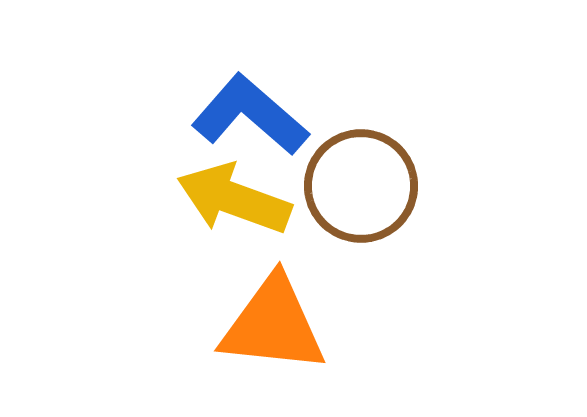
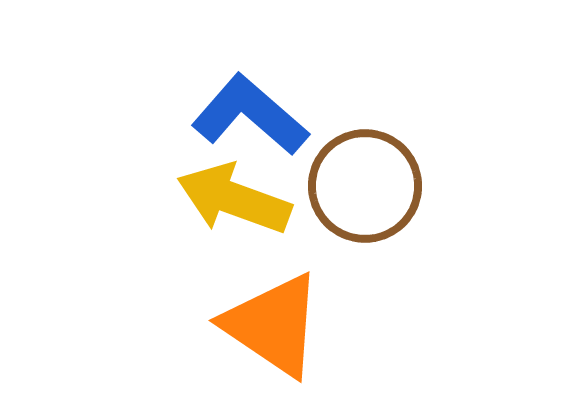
brown circle: moved 4 px right
orange triangle: rotated 28 degrees clockwise
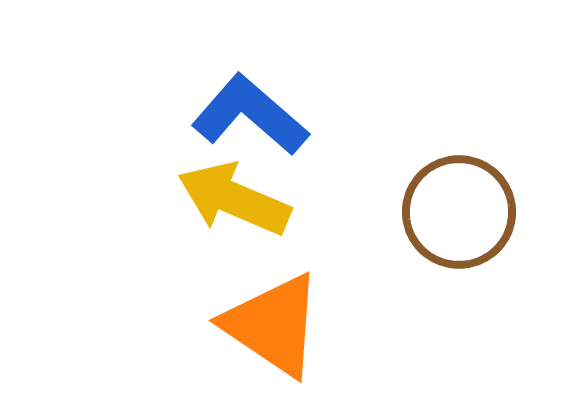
brown circle: moved 94 px right, 26 px down
yellow arrow: rotated 3 degrees clockwise
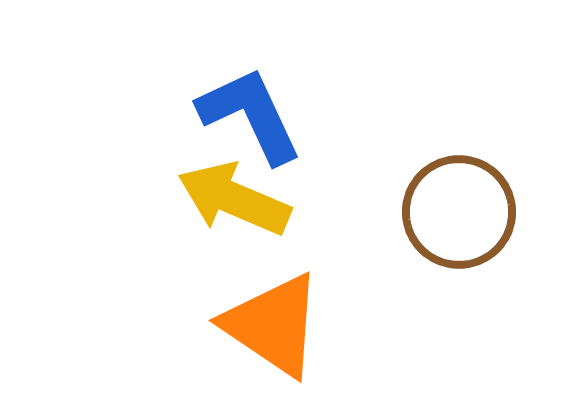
blue L-shape: rotated 24 degrees clockwise
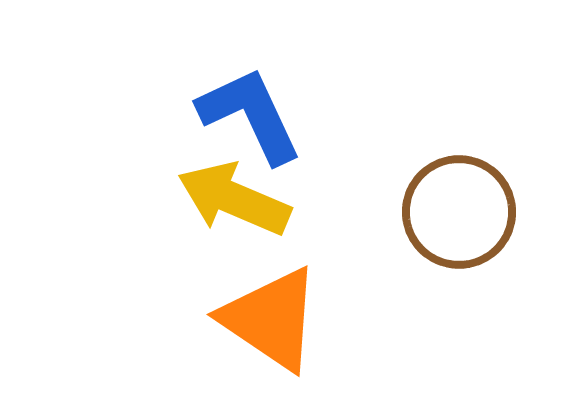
orange triangle: moved 2 px left, 6 px up
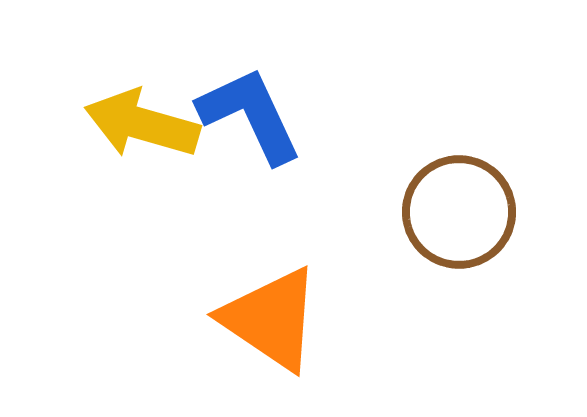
yellow arrow: moved 92 px left, 75 px up; rotated 7 degrees counterclockwise
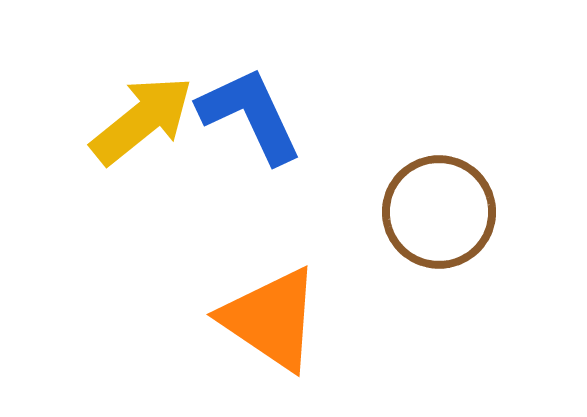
yellow arrow: moved 4 px up; rotated 125 degrees clockwise
brown circle: moved 20 px left
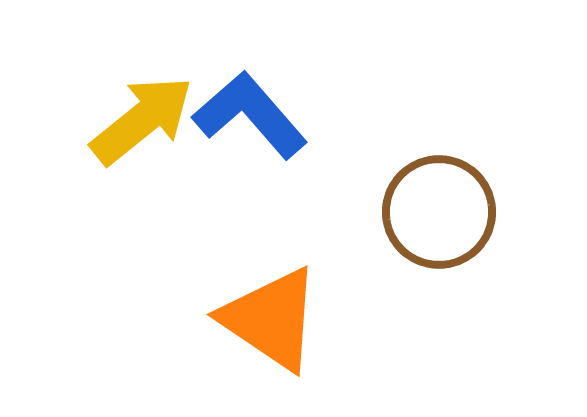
blue L-shape: rotated 16 degrees counterclockwise
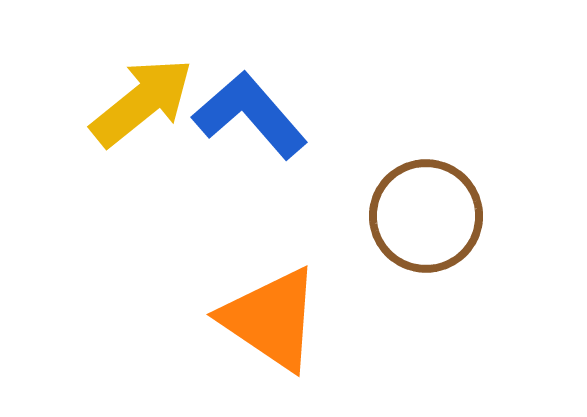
yellow arrow: moved 18 px up
brown circle: moved 13 px left, 4 px down
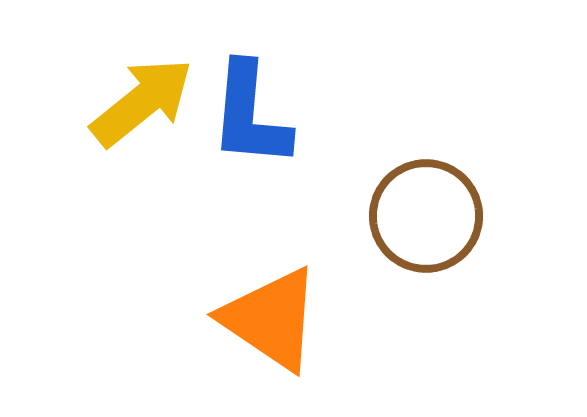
blue L-shape: rotated 134 degrees counterclockwise
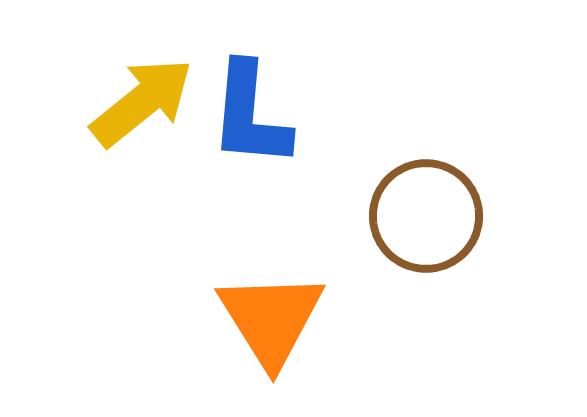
orange triangle: rotated 24 degrees clockwise
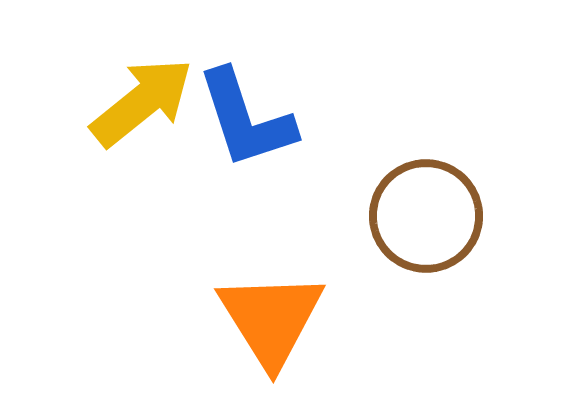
blue L-shape: moved 4 px left, 4 px down; rotated 23 degrees counterclockwise
